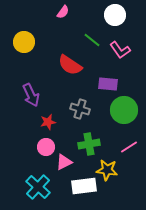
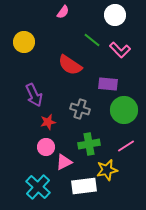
pink L-shape: rotated 10 degrees counterclockwise
purple arrow: moved 3 px right
pink line: moved 3 px left, 1 px up
yellow star: rotated 20 degrees counterclockwise
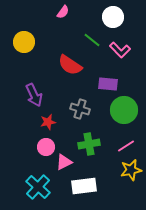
white circle: moved 2 px left, 2 px down
yellow star: moved 24 px right
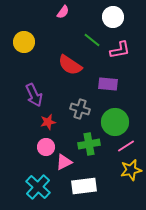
pink L-shape: rotated 55 degrees counterclockwise
green circle: moved 9 px left, 12 px down
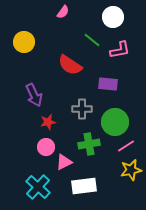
gray cross: moved 2 px right; rotated 18 degrees counterclockwise
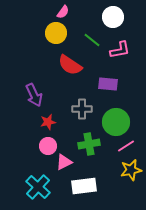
yellow circle: moved 32 px right, 9 px up
green circle: moved 1 px right
pink circle: moved 2 px right, 1 px up
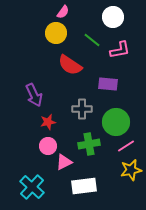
cyan cross: moved 6 px left
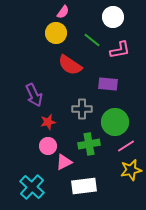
green circle: moved 1 px left
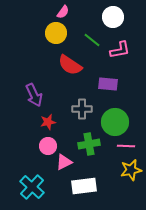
pink line: rotated 36 degrees clockwise
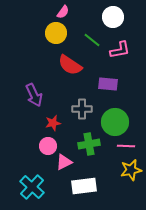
red star: moved 5 px right, 1 px down
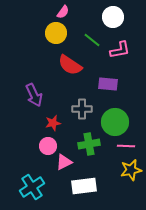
cyan cross: rotated 15 degrees clockwise
